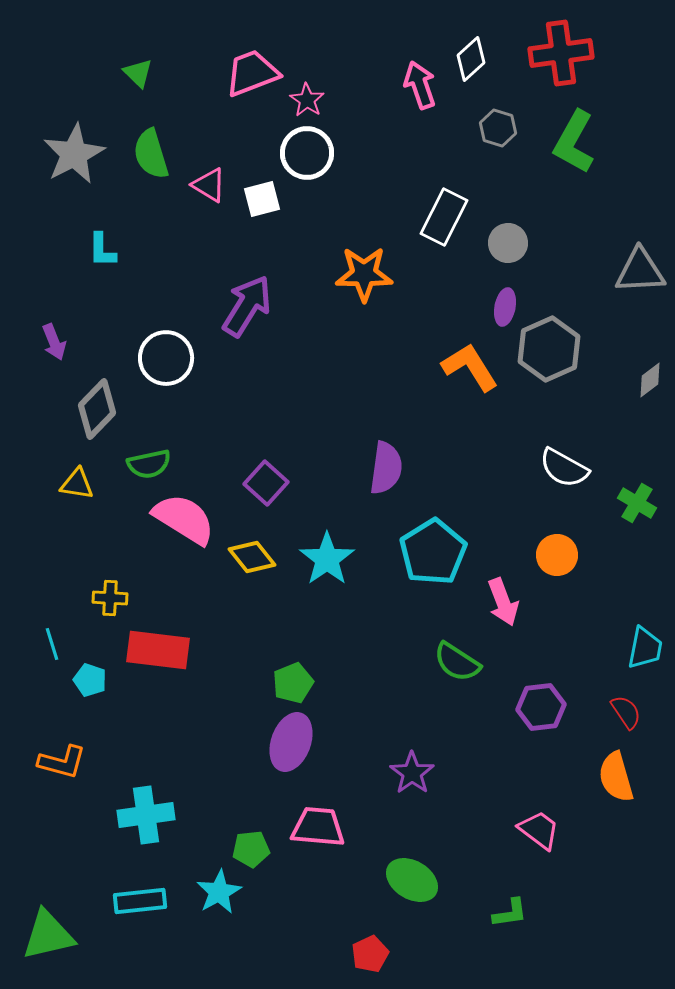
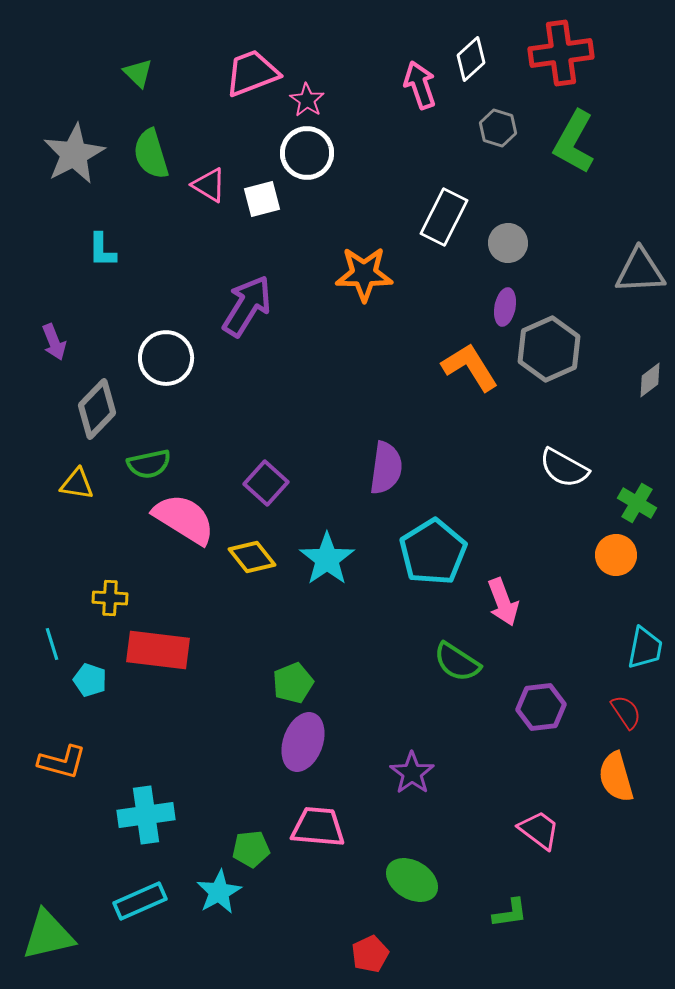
orange circle at (557, 555): moved 59 px right
purple ellipse at (291, 742): moved 12 px right
cyan rectangle at (140, 901): rotated 18 degrees counterclockwise
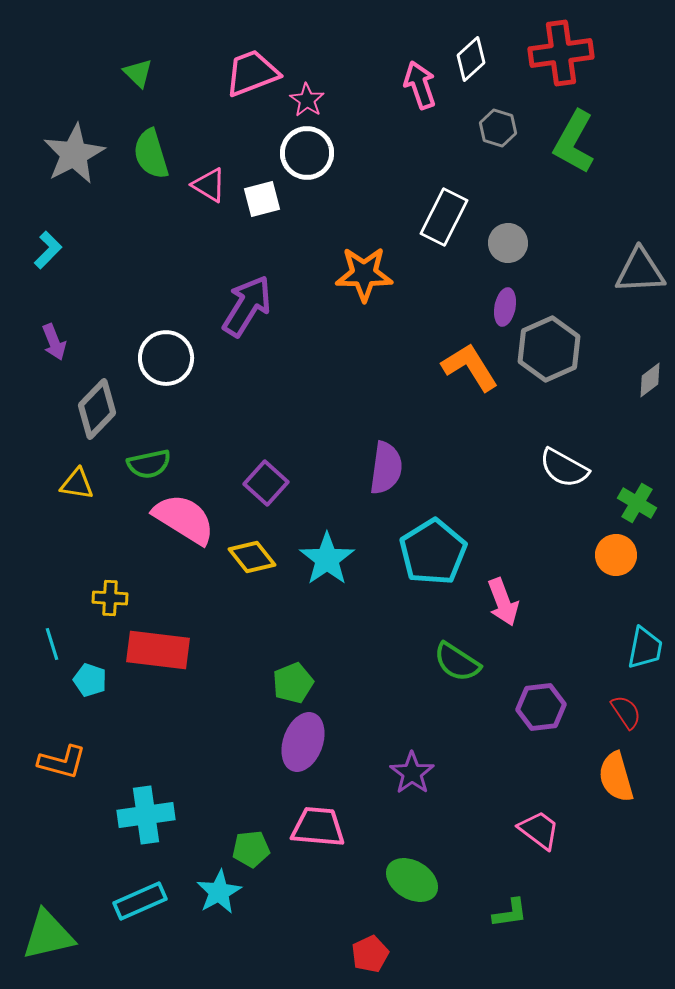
cyan L-shape at (102, 250): moved 54 px left; rotated 135 degrees counterclockwise
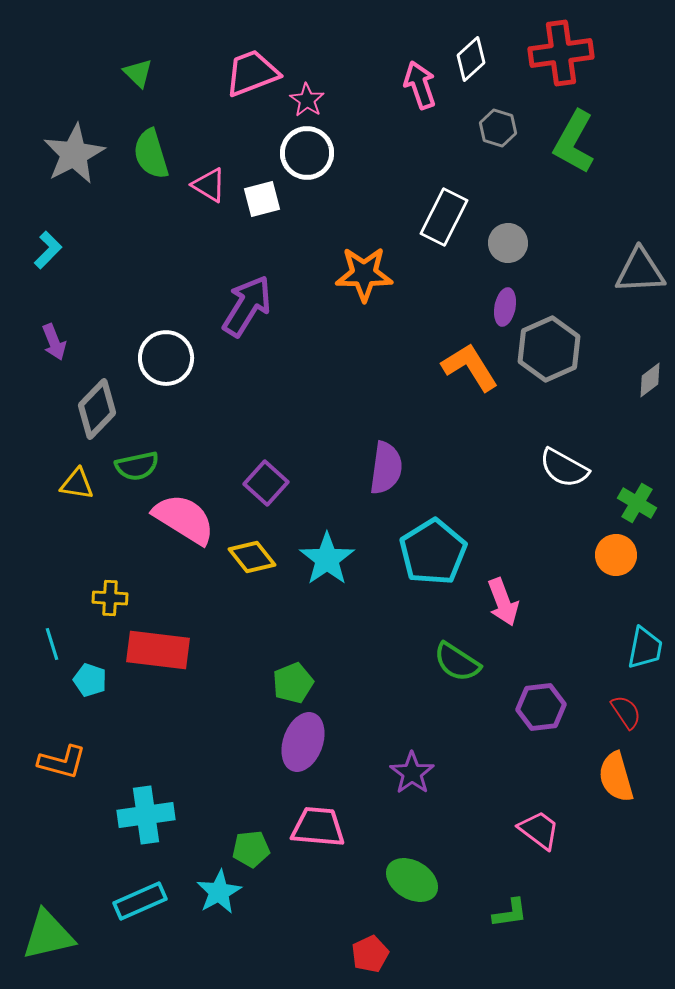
green semicircle at (149, 464): moved 12 px left, 2 px down
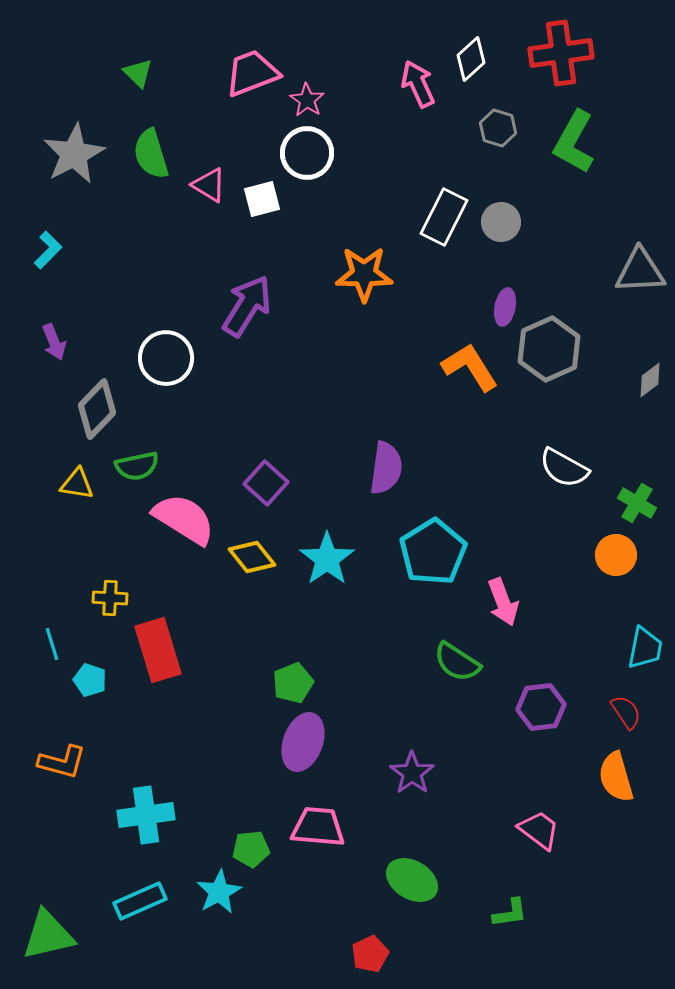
pink arrow at (420, 85): moved 2 px left, 1 px up; rotated 6 degrees counterclockwise
gray circle at (508, 243): moved 7 px left, 21 px up
red rectangle at (158, 650): rotated 66 degrees clockwise
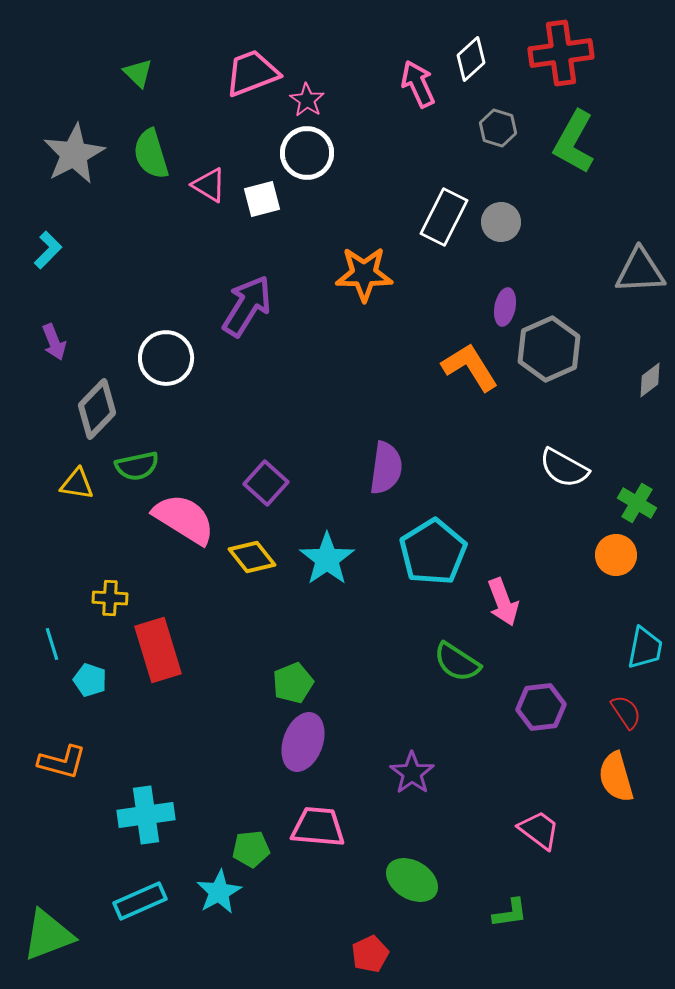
green triangle at (48, 935): rotated 8 degrees counterclockwise
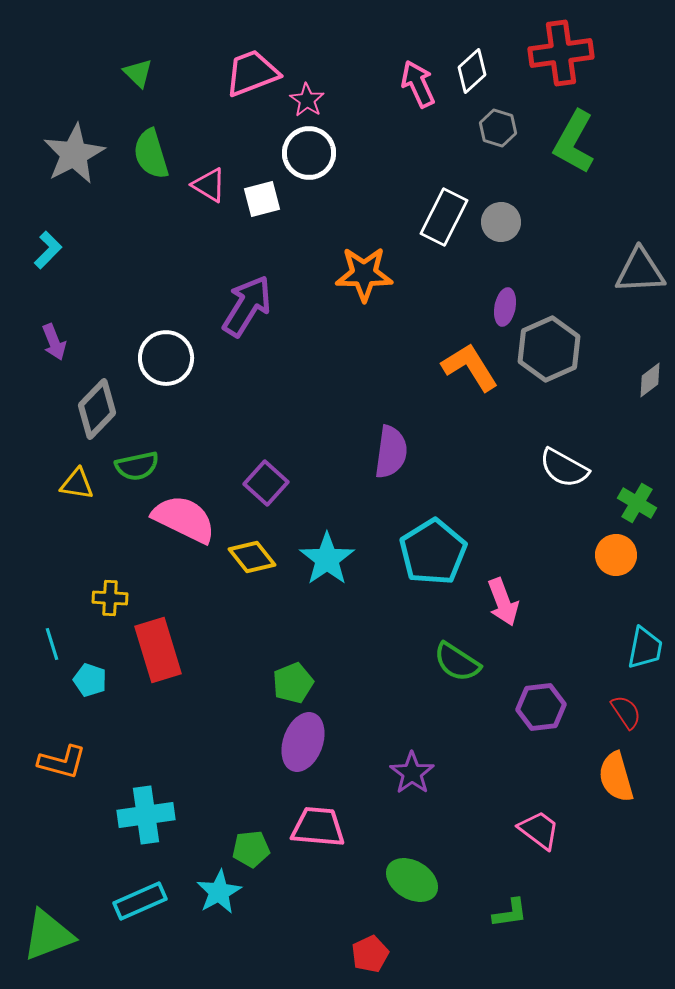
white diamond at (471, 59): moved 1 px right, 12 px down
white circle at (307, 153): moved 2 px right
purple semicircle at (386, 468): moved 5 px right, 16 px up
pink semicircle at (184, 519): rotated 6 degrees counterclockwise
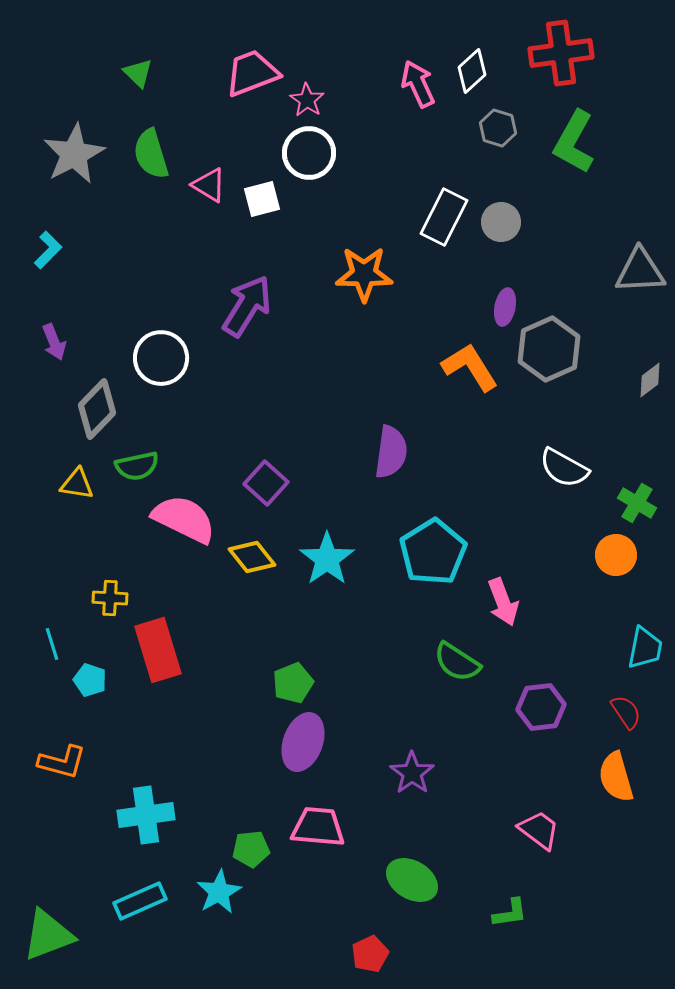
white circle at (166, 358): moved 5 px left
